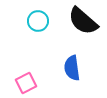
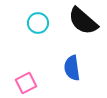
cyan circle: moved 2 px down
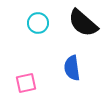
black semicircle: moved 2 px down
pink square: rotated 15 degrees clockwise
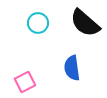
black semicircle: moved 2 px right
pink square: moved 1 px left, 1 px up; rotated 15 degrees counterclockwise
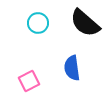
pink square: moved 4 px right, 1 px up
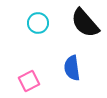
black semicircle: rotated 8 degrees clockwise
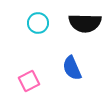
black semicircle: rotated 48 degrees counterclockwise
blue semicircle: rotated 15 degrees counterclockwise
